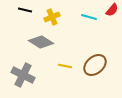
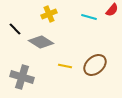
black line: moved 10 px left, 19 px down; rotated 32 degrees clockwise
yellow cross: moved 3 px left, 3 px up
gray cross: moved 1 px left, 2 px down; rotated 10 degrees counterclockwise
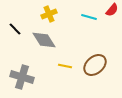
gray diamond: moved 3 px right, 2 px up; rotated 25 degrees clockwise
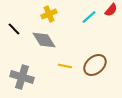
red semicircle: moved 1 px left
cyan line: rotated 56 degrees counterclockwise
black line: moved 1 px left
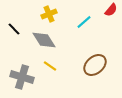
cyan line: moved 5 px left, 5 px down
yellow line: moved 15 px left; rotated 24 degrees clockwise
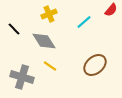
gray diamond: moved 1 px down
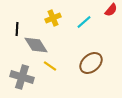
yellow cross: moved 4 px right, 4 px down
black line: moved 3 px right; rotated 48 degrees clockwise
gray diamond: moved 8 px left, 4 px down
brown ellipse: moved 4 px left, 2 px up
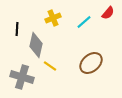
red semicircle: moved 3 px left, 3 px down
gray diamond: rotated 45 degrees clockwise
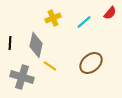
red semicircle: moved 2 px right
black line: moved 7 px left, 14 px down
